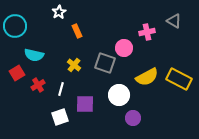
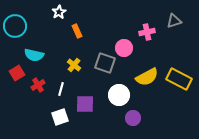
gray triangle: rotated 49 degrees counterclockwise
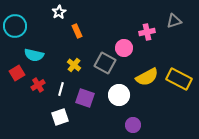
gray square: rotated 10 degrees clockwise
purple square: moved 6 px up; rotated 18 degrees clockwise
purple circle: moved 7 px down
